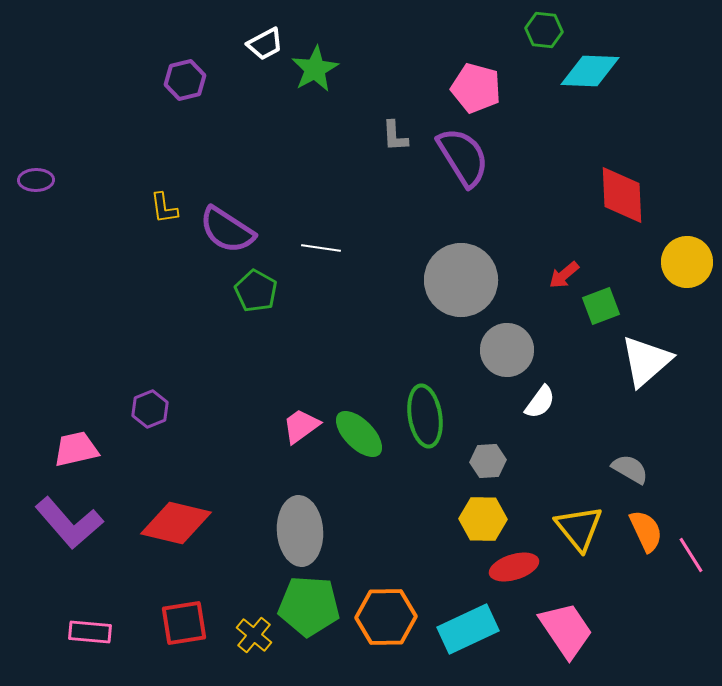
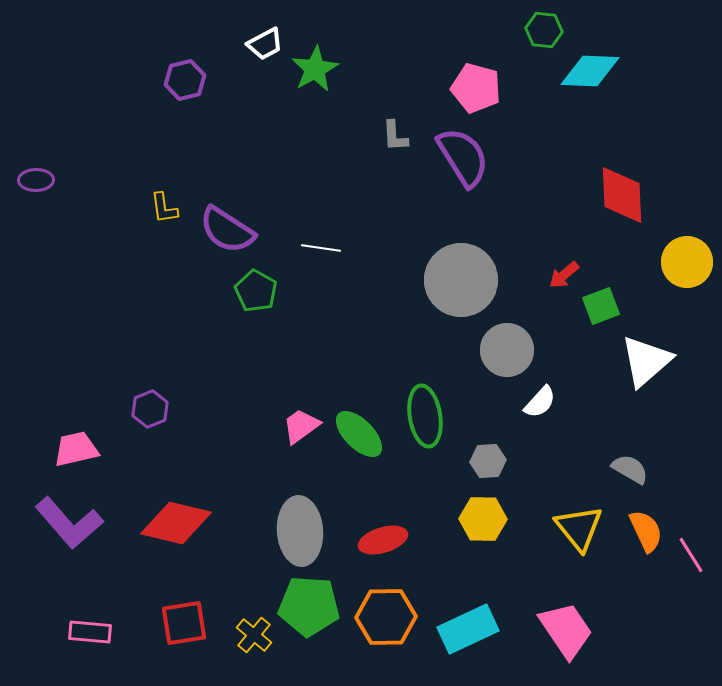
white semicircle at (540, 402): rotated 6 degrees clockwise
red ellipse at (514, 567): moved 131 px left, 27 px up
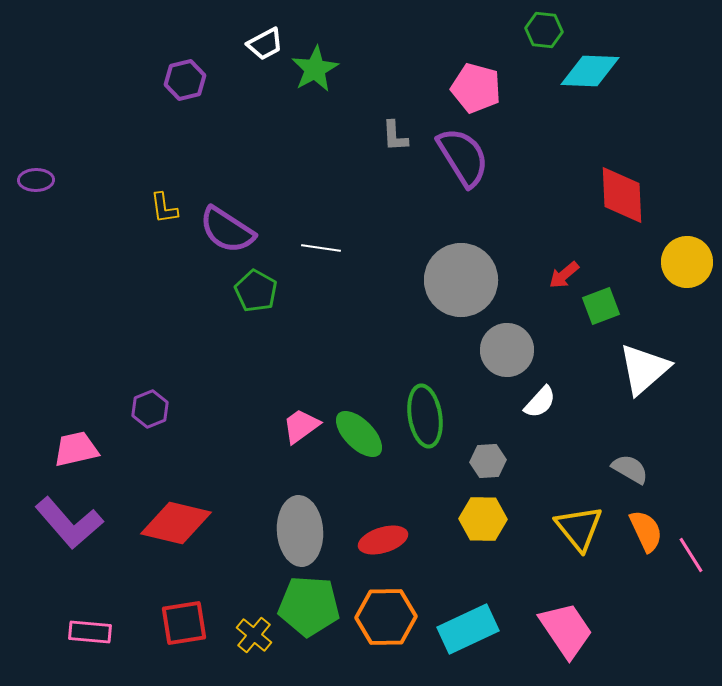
white triangle at (646, 361): moved 2 px left, 8 px down
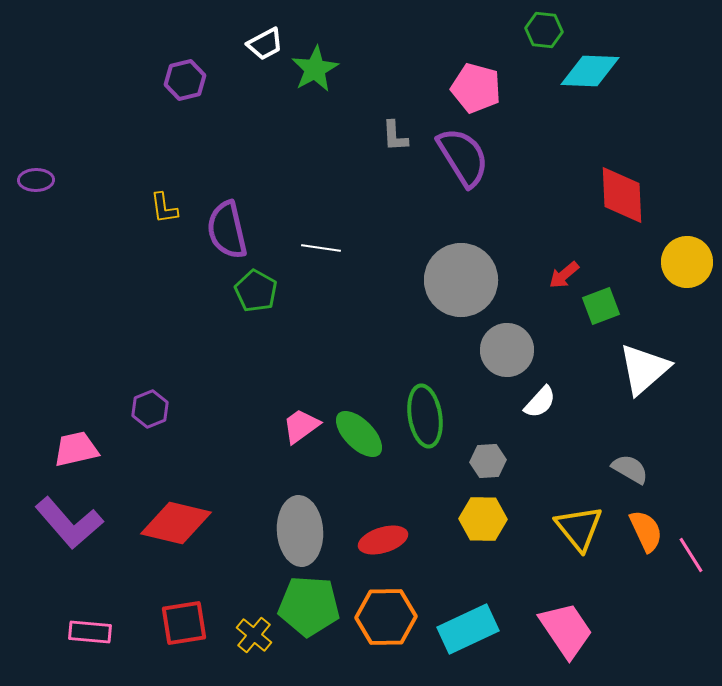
purple semicircle at (227, 230): rotated 44 degrees clockwise
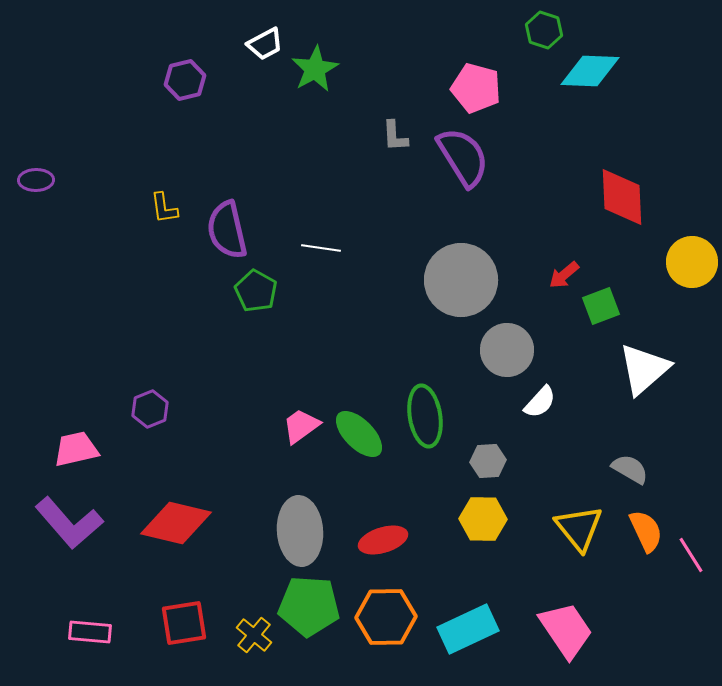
green hexagon at (544, 30): rotated 12 degrees clockwise
red diamond at (622, 195): moved 2 px down
yellow circle at (687, 262): moved 5 px right
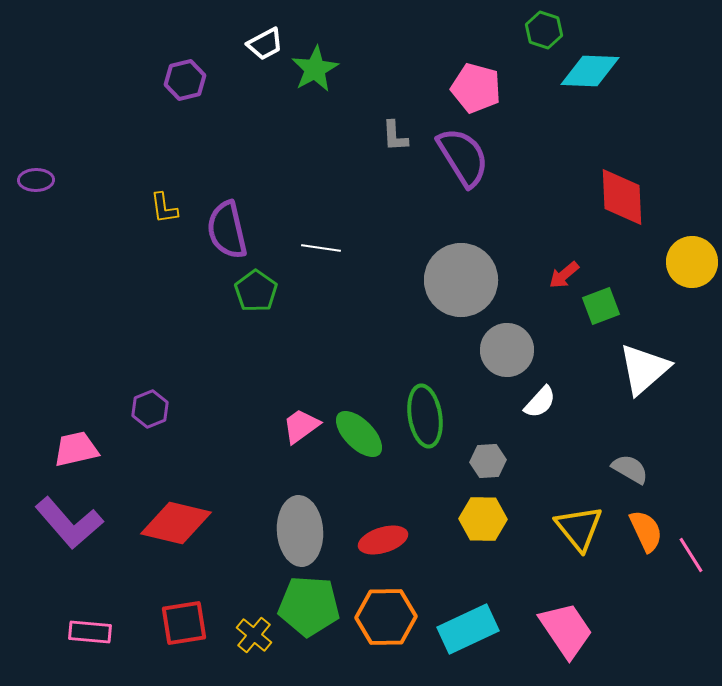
green pentagon at (256, 291): rotated 6 degrees clockwise
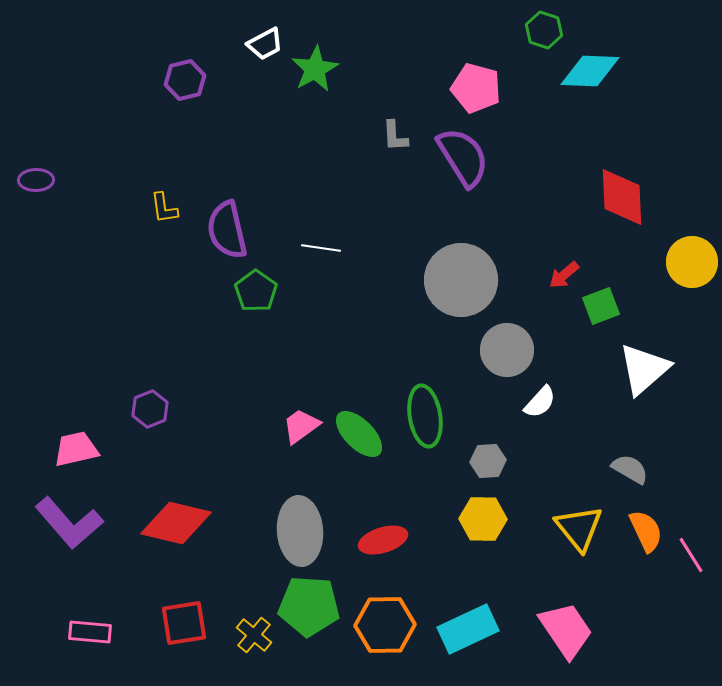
orange hexagon at (386, 617): moved 1 px left, 8 px down
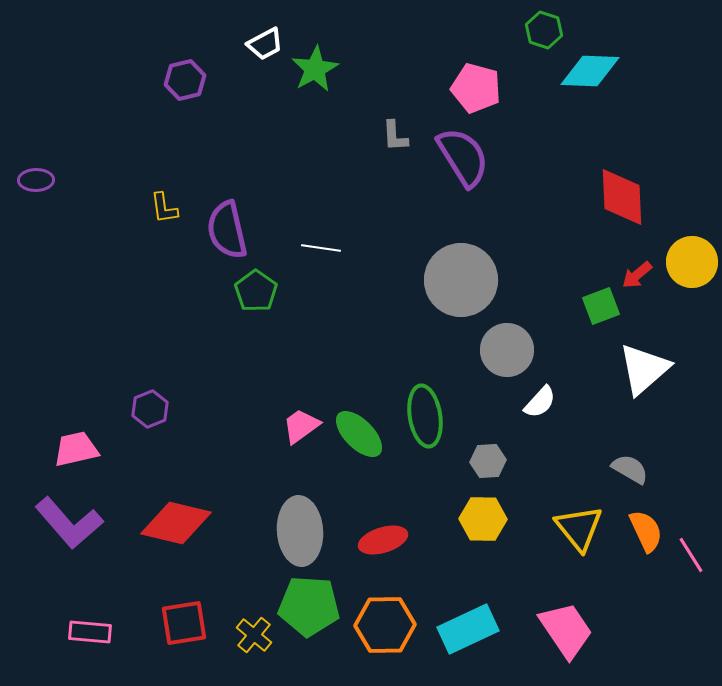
red arrow at (564, 275): moved 73 px right
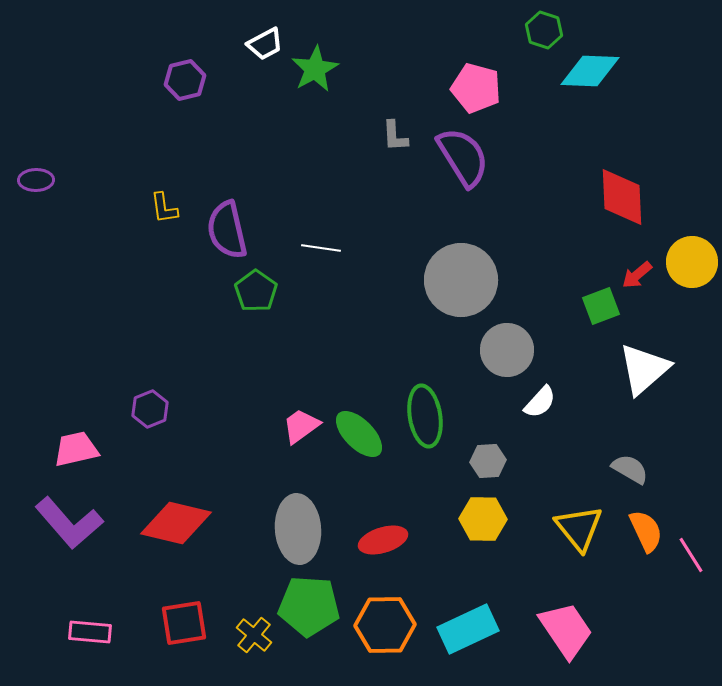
gray ellipse at (300, 531): moved 2 px left, 2 px up
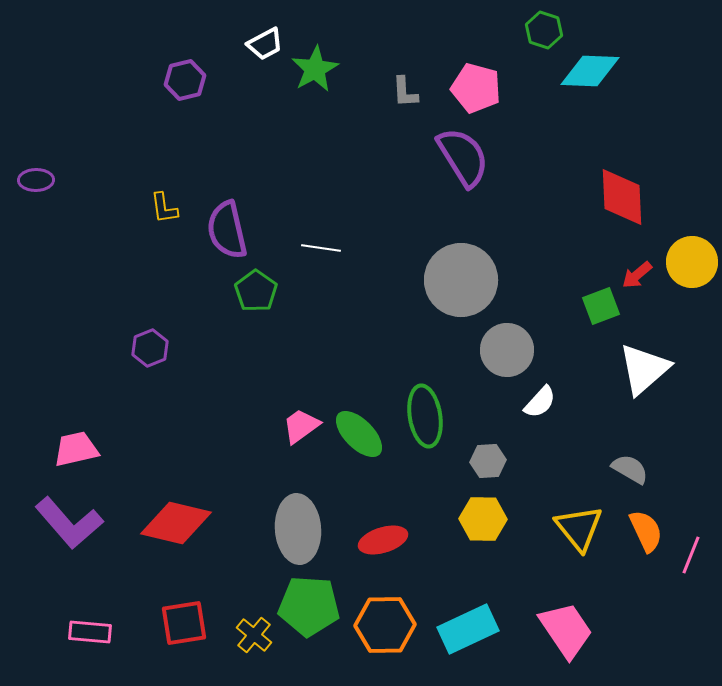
gray L-shape at (395, 136): moved 10 px right, 44 px up
purple hexagon at (150, 409): moved 61 px up
pink line at (691, 555): rotated 54 degrees clockwise
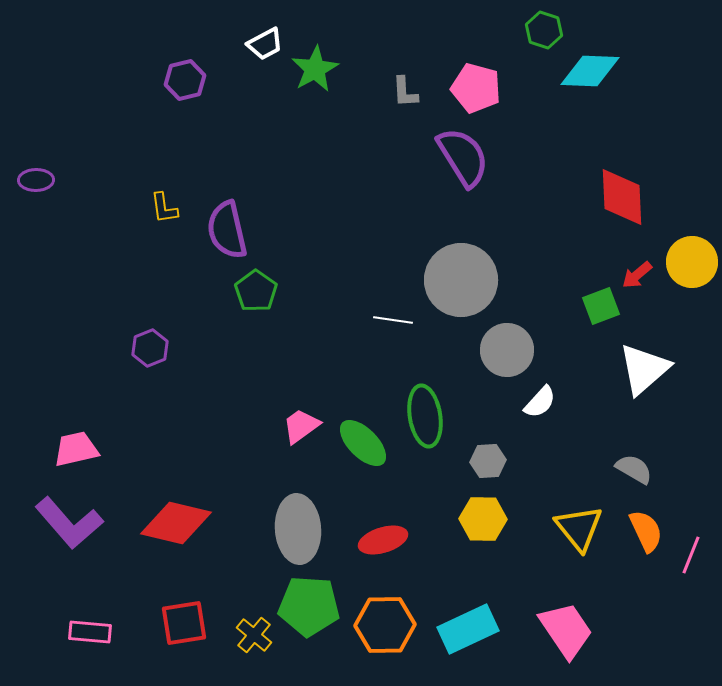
white line at (321, 248): moved 72 px right, 72 px down
green ellipse at (359, 434): moved 4 px right, 9 px down
gray semicircle at (630, 469): moved 4 px right
